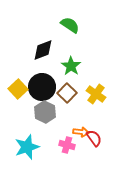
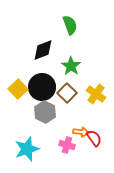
green semicircle: rotated 36 degrees clockwise
cyan star: moved 2 px down
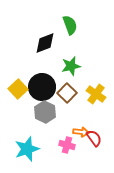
black diamond: moved 2 px right, 7 px up
green star: rotated 24 degrees clockwise
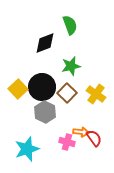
pink cross: moved 3 px up
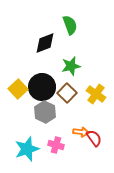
pink cross: moved 11 px left, 3 px down
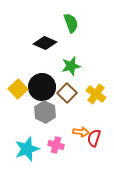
green semicircle: moved 1 px right, 2 px up
black diamond: rotated 45 degrees clockwise
red semicircle: rotated 126 degrees counterclockwise
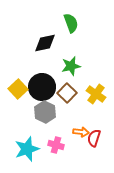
black diamond: rotated 35 degrees counterclockwise
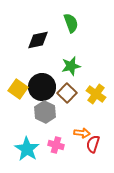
black diamond: moved 7 px left, 3 px up
yellow square: rotated 12 degrees counterclockwise
orange arrow: moved 1 px right, 1 px down
red semicircle: moved 1 px left, 6 px down
cyan star: rotated 20 degrees counterclockwise
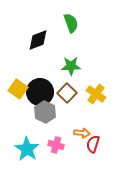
black diamond: rotated 10 degrees counterclockwise
green star: rotated 12 degrees clockwise
black circle: moved 2 px left, 5 px down
